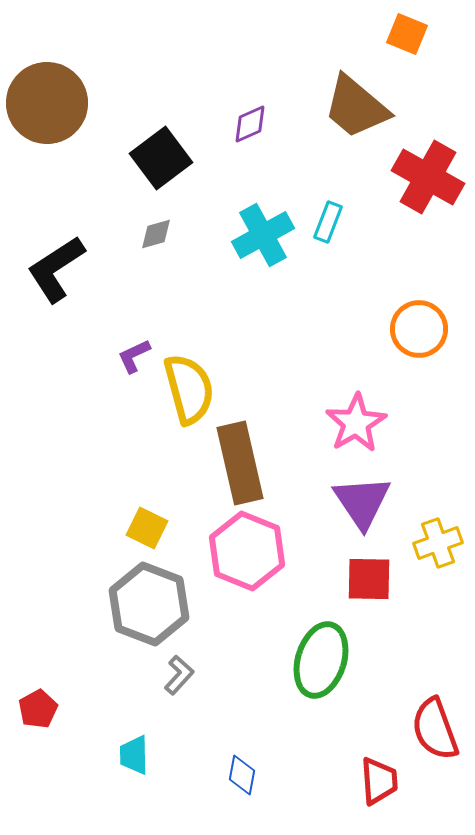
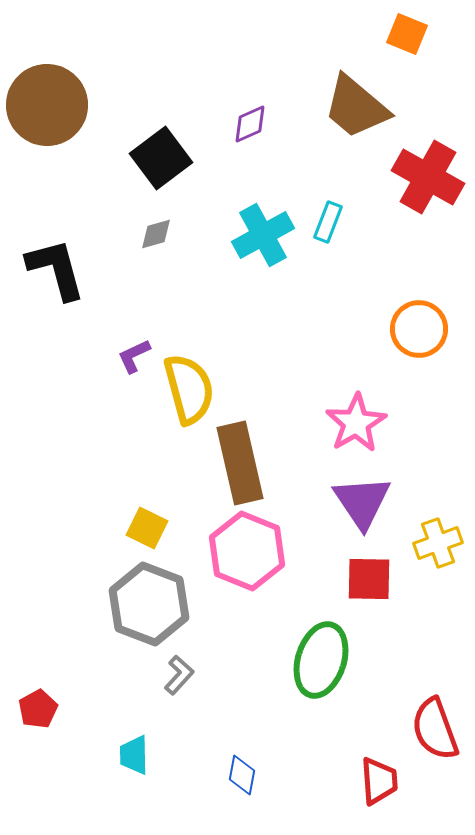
brown circle: moved 2 px down
black L-shape: rotated 108 degrees clockwise
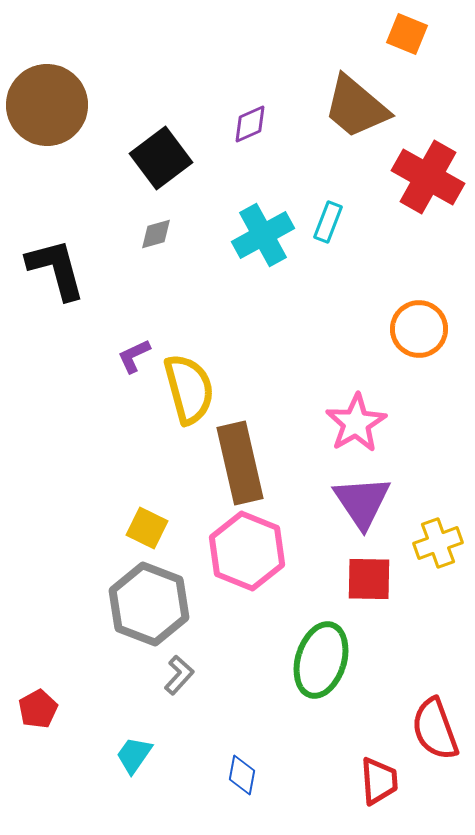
cyan trapezoid: rotated 36 degrees clockwise
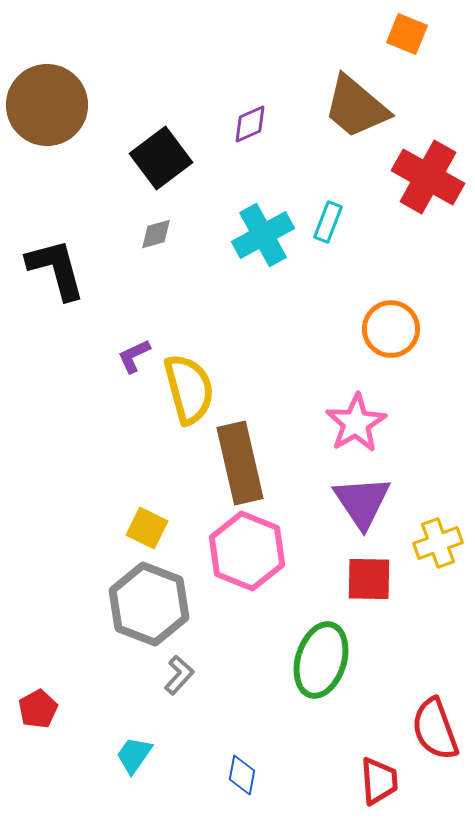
orange circle: moved 28 px left
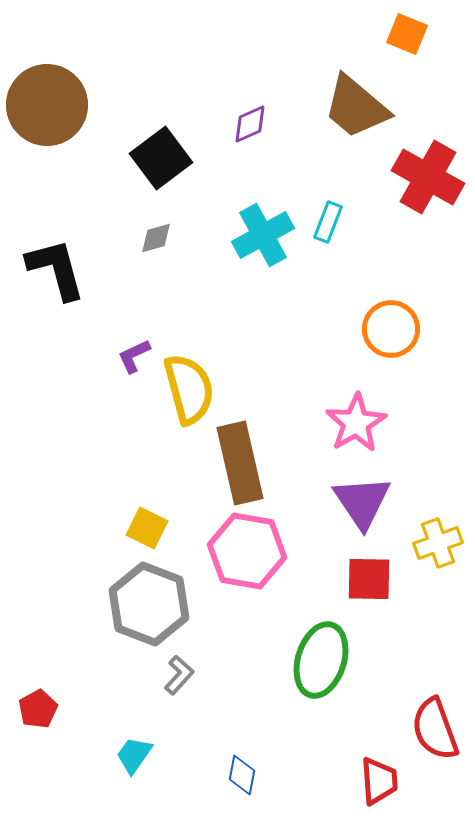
gray diamond: moved 4 px down
pink hexagon: rotated 12 degrees counterclockwise
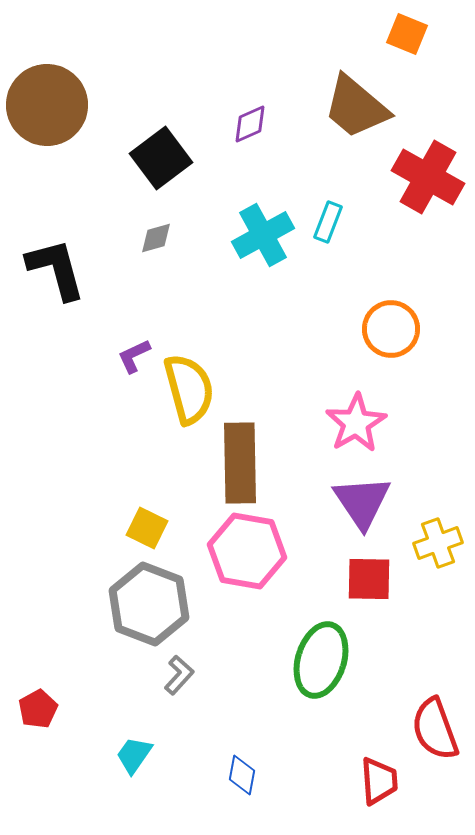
brown rectangle: rotated 12 degrees clockwise
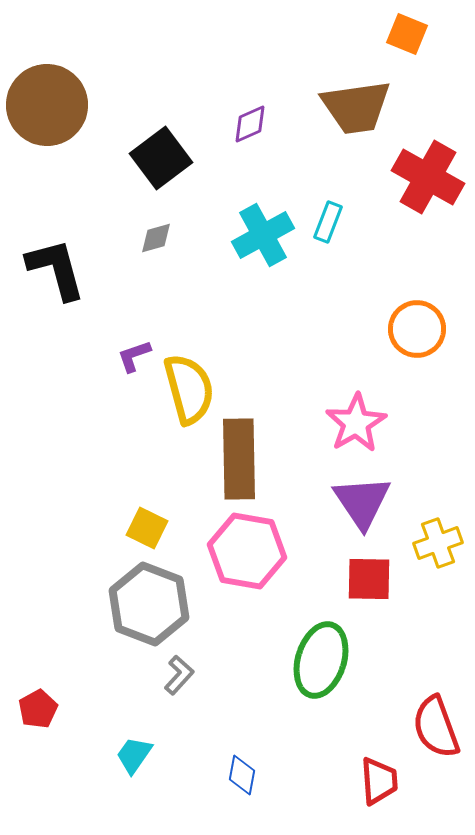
brown trapezoid: rotated 48 degrees counterclockwise
orange circle: moved 26 px right
purple L-shape: rotated 6 degrees clockwise
brown rectangle: moved 1 px left, 4 px up
red semicircle: moved 1 px right, 2 px up
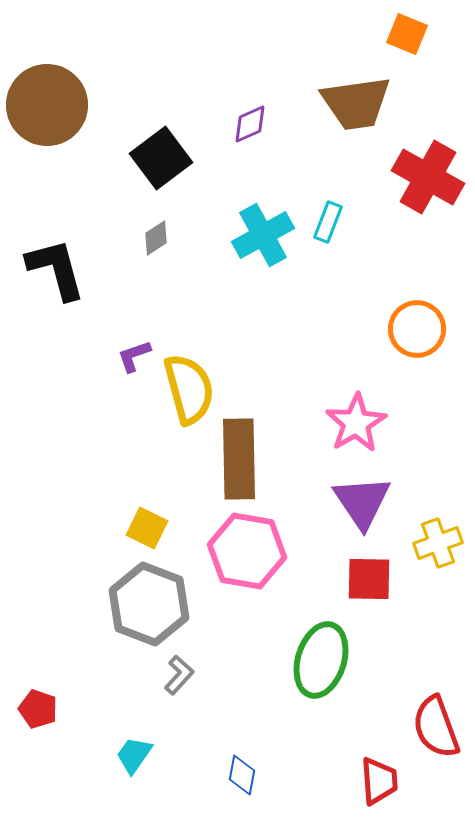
brown trapezoid: moved 4 px up
gray diamond: rotated 18 degrees counterclockwise
red pentagon: rotated 24 degrees counterclockwise
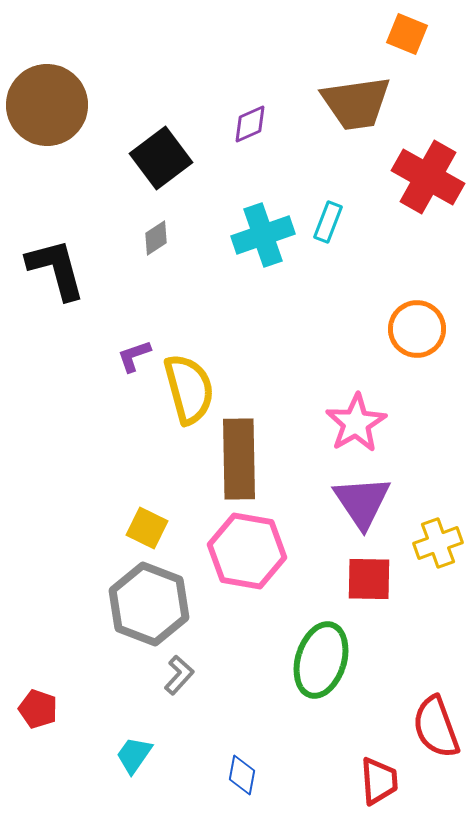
cyan cross: rotated 10 degrees clockwise
